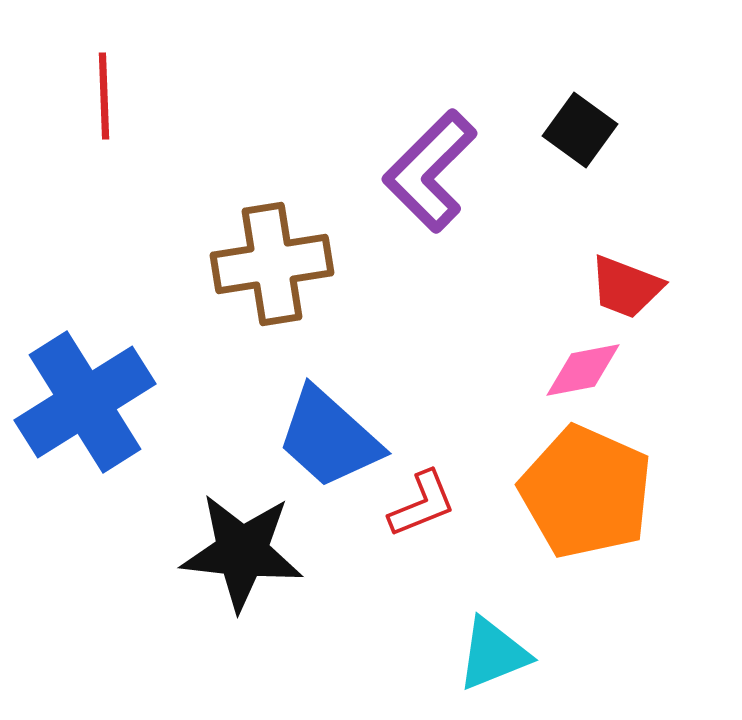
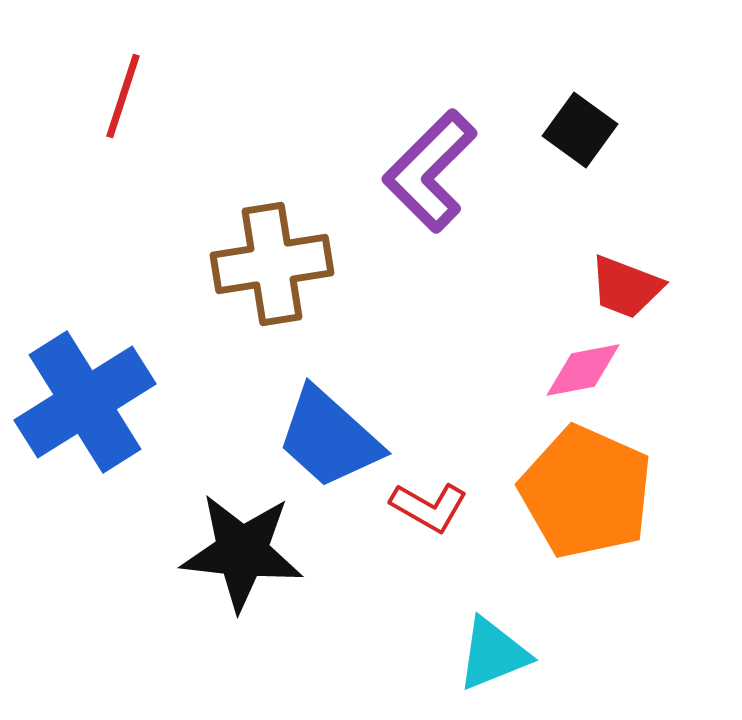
red line: moved 19 px right; rotated 20 degrees clockwise
red L-shape: moved 7 px right, 3 px down; rotated 52 degrees clockwise
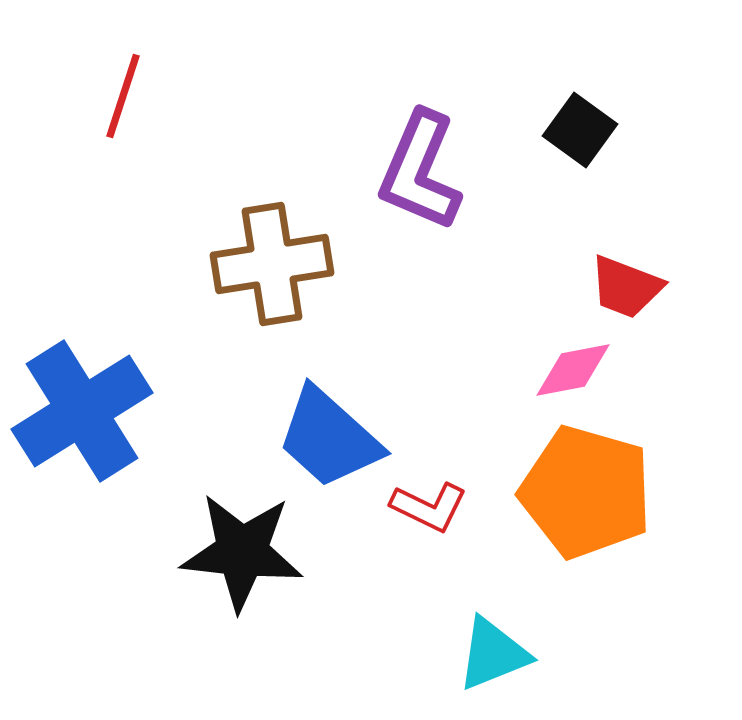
purple L-shape: moved 10 px left; rotated 22 degrees counterclockwise
pink diamond: moved 10 px left
blue cross: moved 3 px left, 9 px down
orange pentagon: rotated 8 degrees counterclockwise
red L-shape: rotated 4 degrees counterclockwise
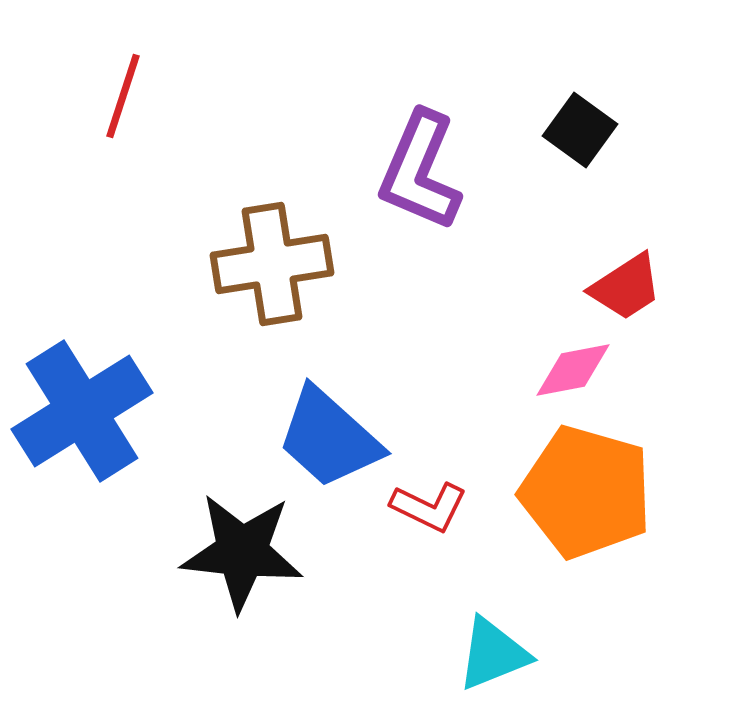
red trapezoid: rotated 54 degrees counterclockwise
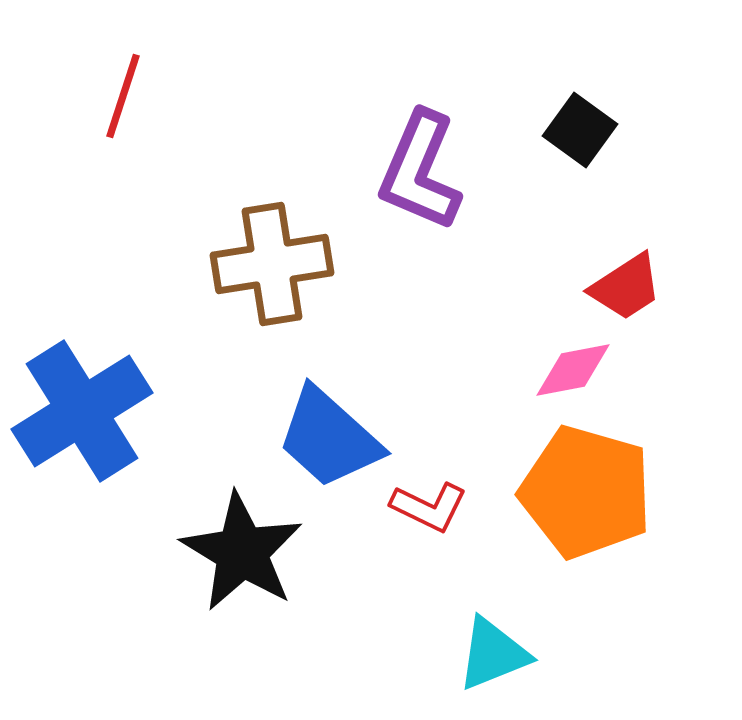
black star: rotated 25 degrees clockwise
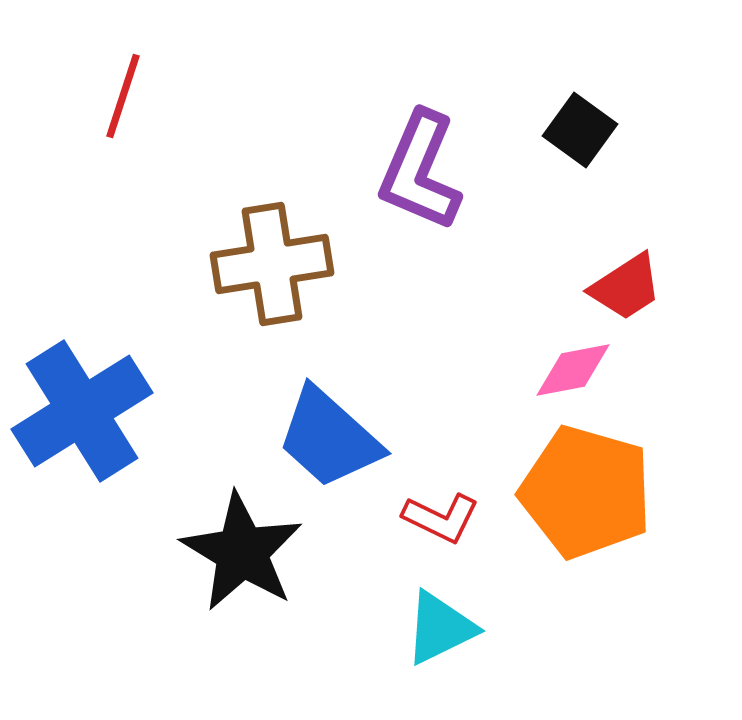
red L-shape: moved 12 px right, 11 px down
cyan triangle: moved 53 px left, 26 px up; rotated 4 degrees counterclockwise
